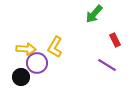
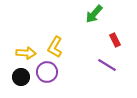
yellow arrow: moved 4 px down
purple circle: moved 10 px right, 9 px down
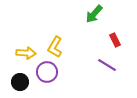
black circle: moved 1 px left, 5 px down
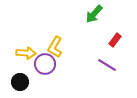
red rectangle: rotated 64 degrees clockwise
purple circle: moved 2 px left, 8 px up
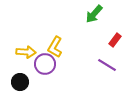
yellow arrow: moved 1 px up
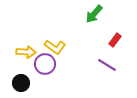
yellow L-shape: rotated 85 degrees counterclockwise
black circle: moved 1 px right, 1 px down
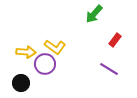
purple line: moved 2 px right, 4 px down
